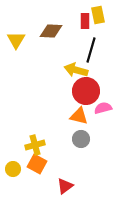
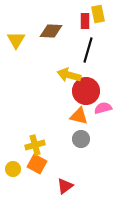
yellow rectangle: moved 1 px up
black line: moved 3 px left
yellow arrow: moved 7 px left, 5 px down
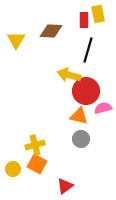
red rectangle: moved 1 px left, 1 px up
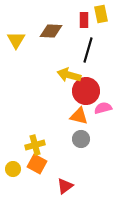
yellow rectangle: moved 3 px right
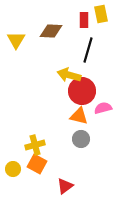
red circle: moved 4 px left
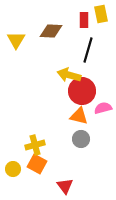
red triangle: rotated 30 degrees counterclockwise
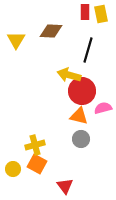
red rectangle: moved 1 px right, 8 px up
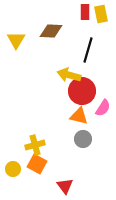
pink semicircle: rotated 138 degrees clockwise
gray circle: moved 2 px right
